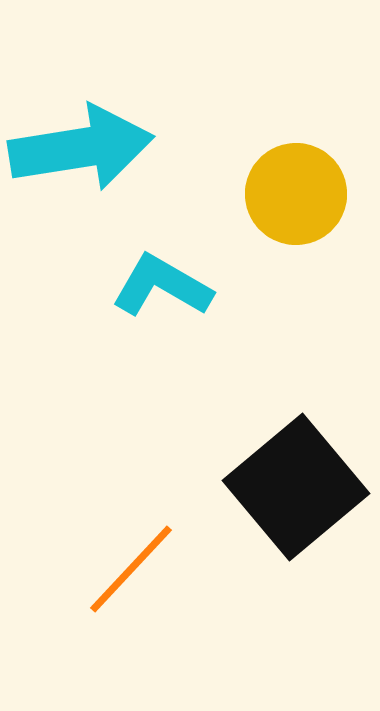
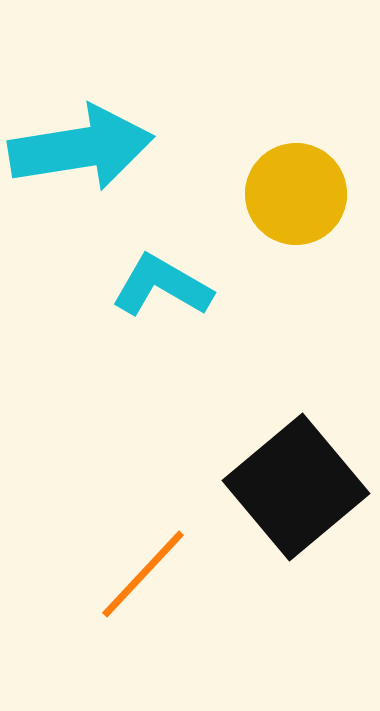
orange line: moved 12 px right, 5 px down
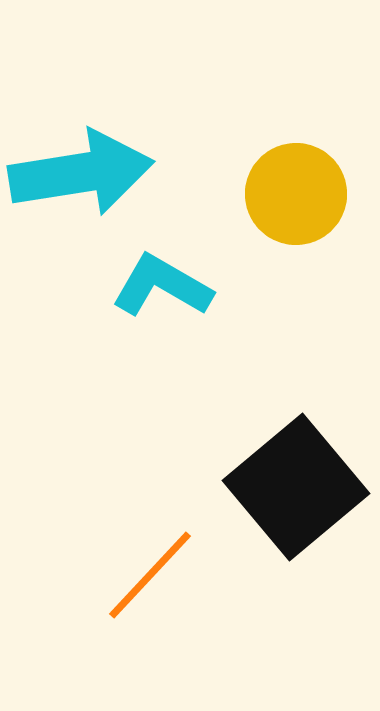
cyan arrow: moved 25 px down
orange line: moved 7 px right, 1 px down
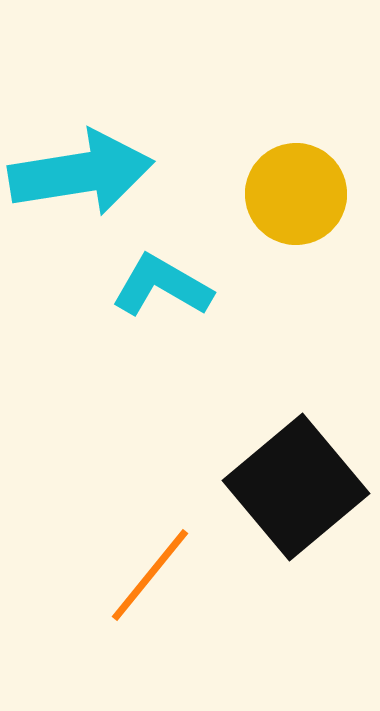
orange line: rotated 4 degrees counterclockwise
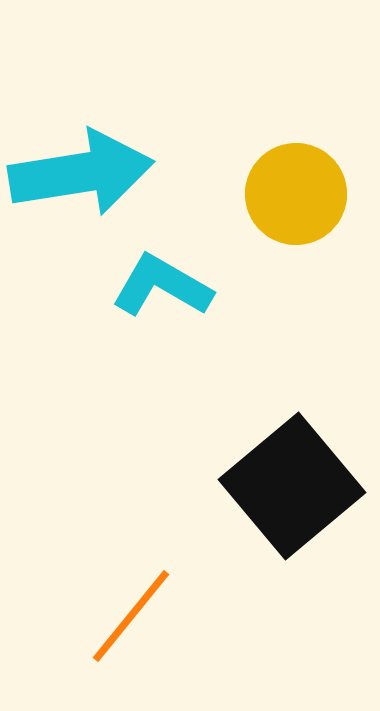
black square: moved 4 px left, 1 px up
orange line: moved 19 px left, 41 px down
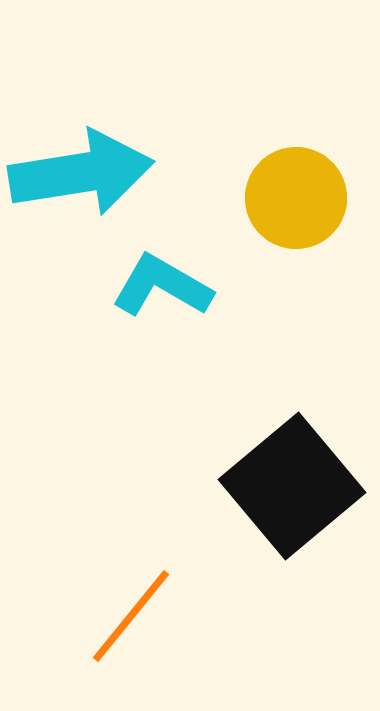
yellow circle: moved 4 px down
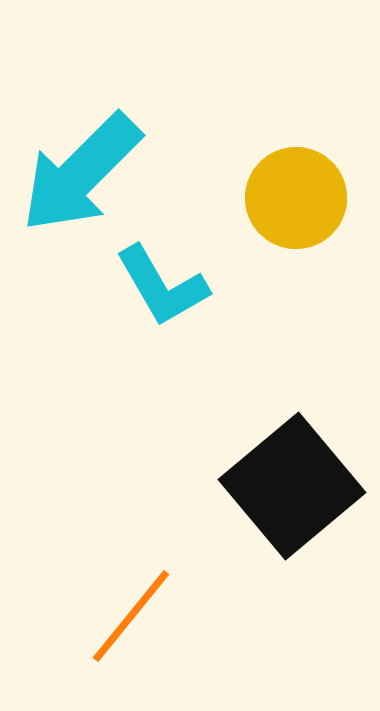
cyan arrow: rotated 144 degrees clockwise
cyan L-shape: rotated 150 degrees counterclockwise
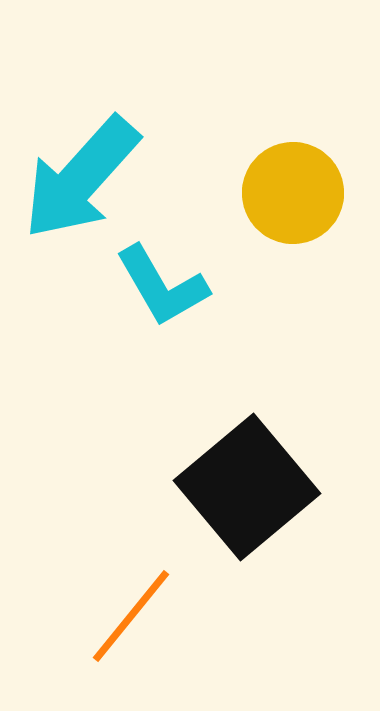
cyan arrow: moved 5 px down; rotated 3 degrees counterclockwise
yellow circle: moved 3 px left, 5 px up
black square: moved 45 px left, 1 px down
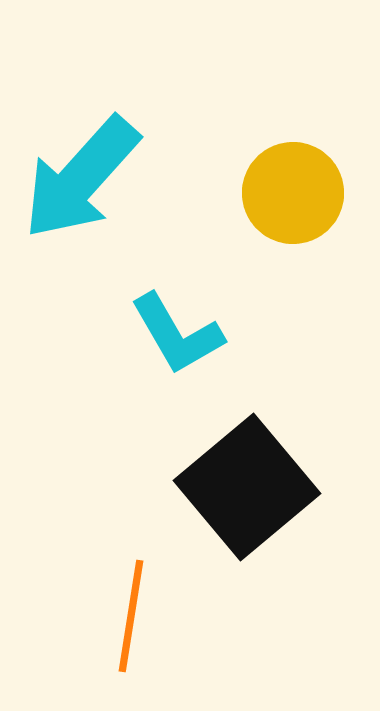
cyan L-shape: moved 15 px right, 48 px down
orange line: rotated 30 degrees counterclockwise
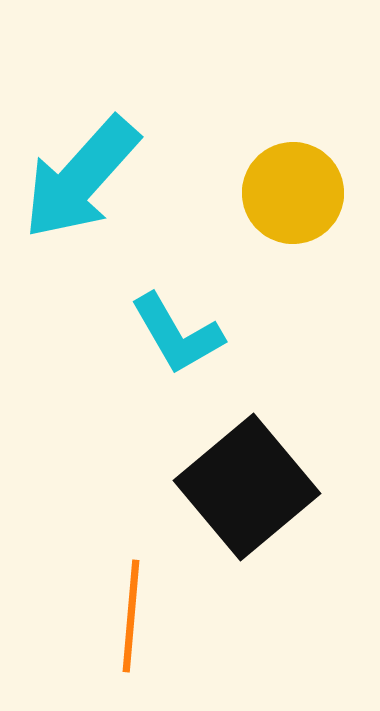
orange line: rotated 4 degrees counterclockwise
